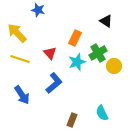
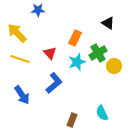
blue star: rotated 16 degrees counterclockwise
black triangle: moved 2 px right, 2 px down
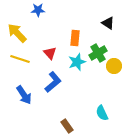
orange rectangle: rotated 21 degrees counterclockwise
blue L-shape: moved 1 px left, 1 px up
blue arrow: moved 2 px right
brown rectangle: moved 5 px left, 6 px down; rotated 56 degrees counterclockwise
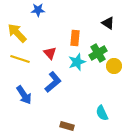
brown rectangle: rotated 40 degrees counterclockwise
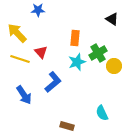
black triangle: moved 4 px right, 4 px up
red triangle: moved 9 px left, 1 px up
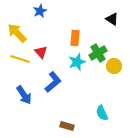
blue star: moved 2 px right, 1 px down; rotated 24 degrees counterclockwise
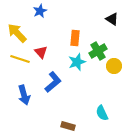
green cross: moved 2 px up
blue arrow: rotated 18 degrees clockwise
brown rectangle: moved 1 px right
